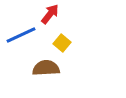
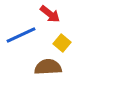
red arrow: rotated 90 degrees clockwise
brown semicircle: moved 2 px right, 1 px up
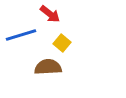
blue line: rotated 8 degrees clockwise
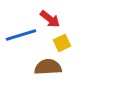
red arrow: moved 5 px down
yellow square: rotated 24 degrees clockwise
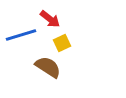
brown semicircle: rotated 36 degrees clockwise
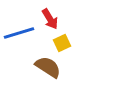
red arrow: rotated 20 degrees clockwise
blue line: moved 2 px left, 2 px up
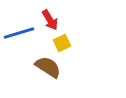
red arrow: moved 1 px down
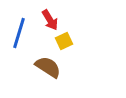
blue line: rotated 56 degrees counterclockwise
yellow square: moved 2 px right, 2 px up
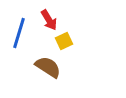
red arrow: moved 1 px left
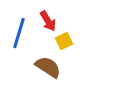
red arrow: moved 1 px left, 1 px down
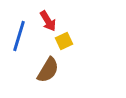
blue line: moved 3 px down
brown semicircle: moved 3 px down; rotated 88 degrees clockwise
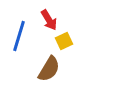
red arrow: moved 1 px right, 1 px up
brown semicircle: moved 1 px right, 1 px up
